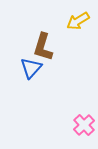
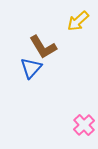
yellow arrow: rotated 10 degrees counterclockwise
brown L-shape: rotated 48 degrees counterclockwise
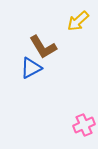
blue triangle: rotated 20 degrees clockwise
pink cross: rotated 20 degrees clockwise
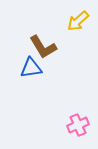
blue triangle: rotated 20 degrees clockwise
pink cross: moved 6 px left
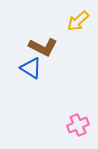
brown L-shape: rotated 32 degrees counterclockwise
blue triangle: rotated 40 degrees clockwise
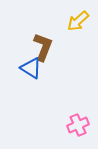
brown L-shape: rotated 96 degrees counterclockwise
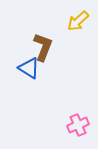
blue triangle: moved 2 px left
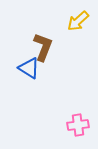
pink cross: rotated 15 degrees clockwise
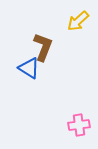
pink cross: moved 1 px right
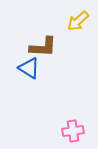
brown L-shape: rotated 72 degrees clockwise
pink cross: moved 6 px left, 6 px down
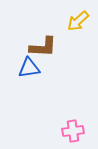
blue triangle: rotated 40 degrees counterclockwise
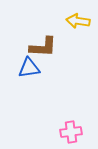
yellow arrow: rotated 50 degrees clockwise
pink cross: moved 2 px left, 1 px down
